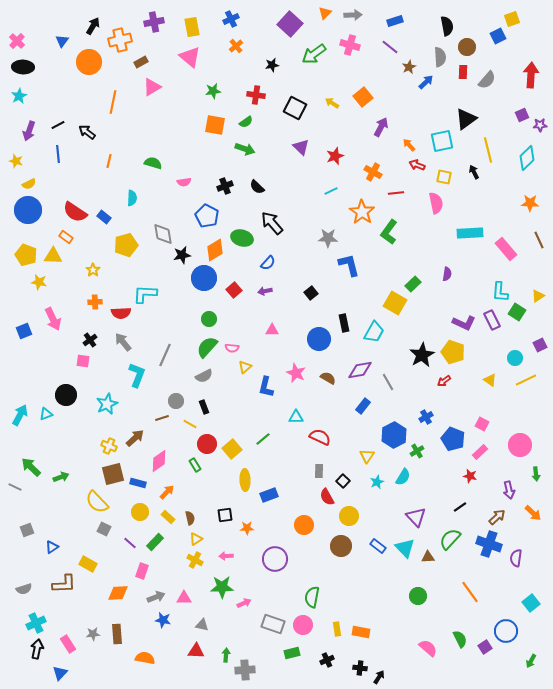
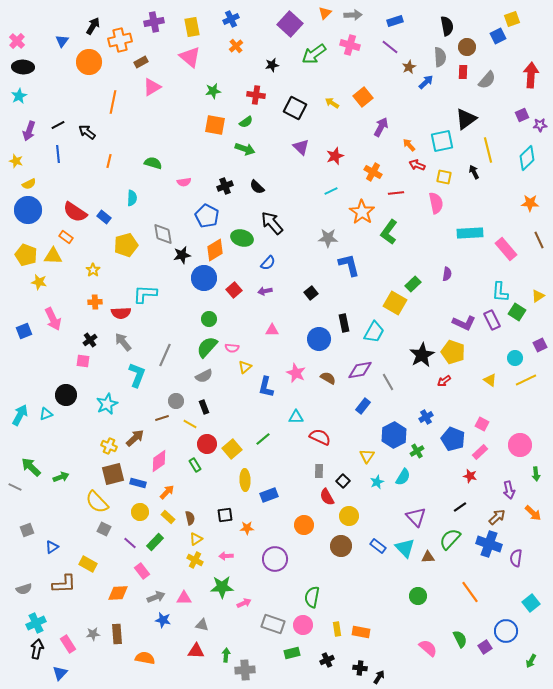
pink rectangle at (142, 571): rotated 56 degrees counterclockwise
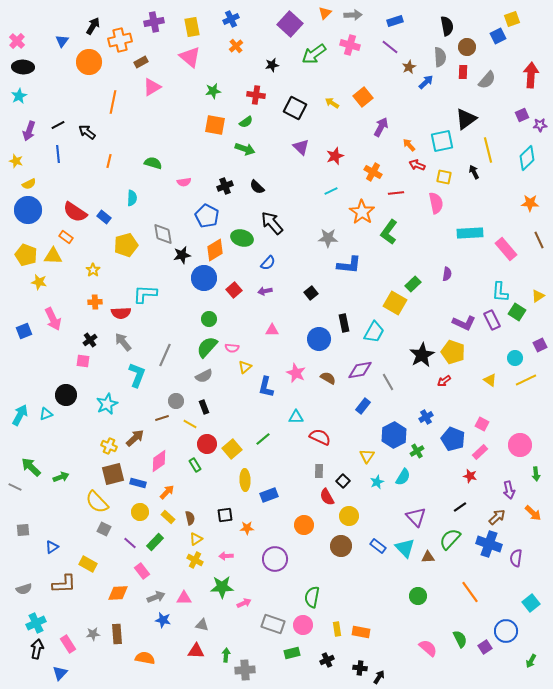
blue L-shape at (349, 265): rotated 110 degrees clockwise
gray square at (27, 530): moved 4 px left; rotated 16 degrees clockwise
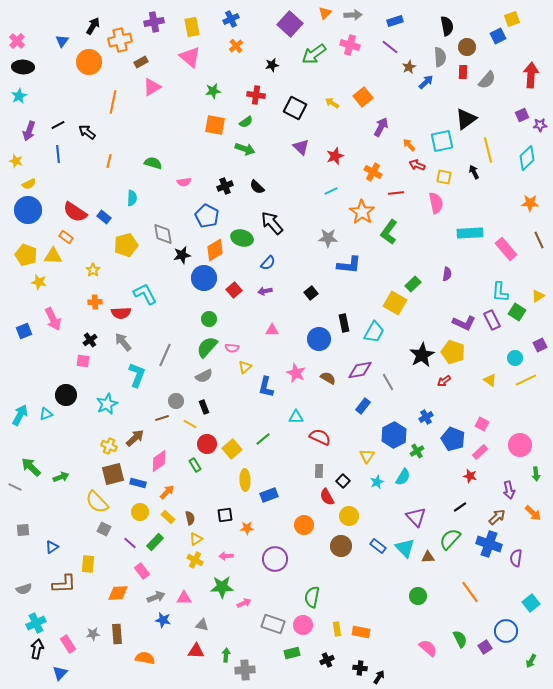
cyan L-shape at (145, 294): rotated 60 degrees clockwise
yellow rectangle at (88, 564): rotated 66 degrees clockwise
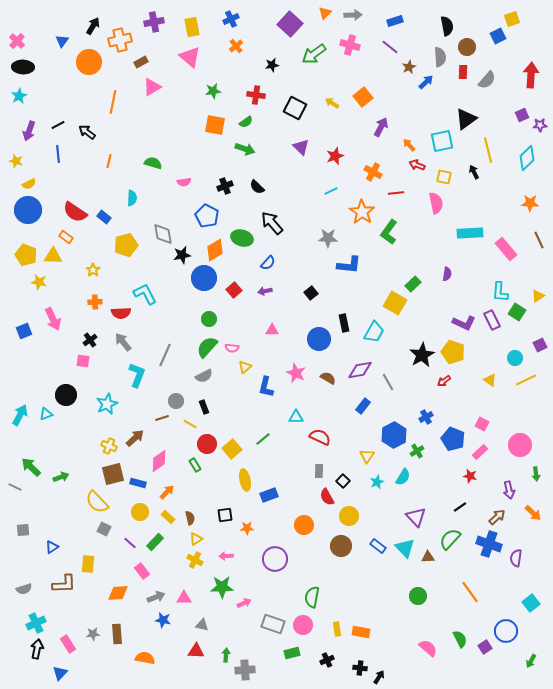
yellow ellipse at (245, 480): rotated 10 degrees counterclockwise
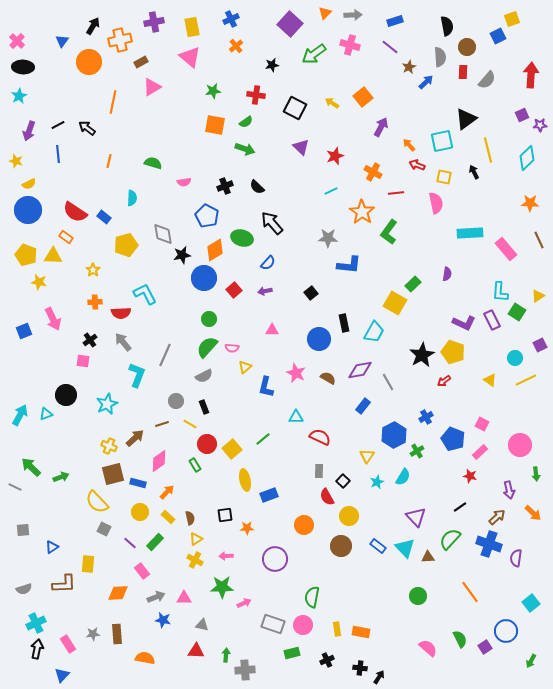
black arrow at (87, 132): moved 4 px up
brown line at (162, 418): moved 6 px down
blue triangle at (60, 673): moved 2 px right, 2 px down
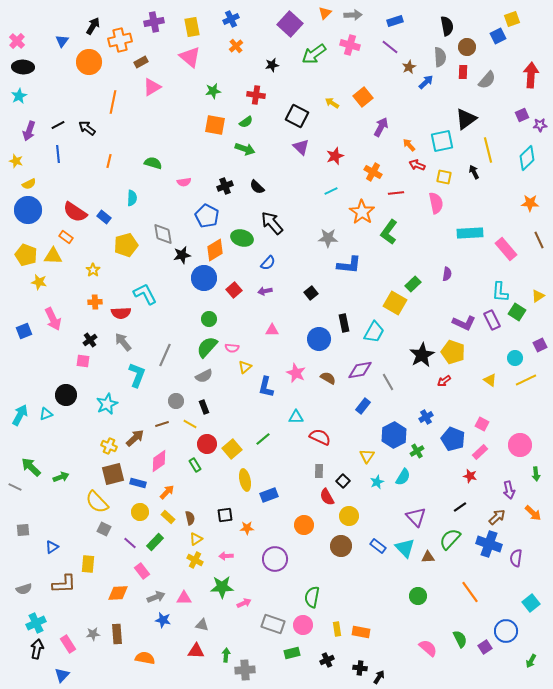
black square at (295, 108): moved 2 px right, 8 px down
